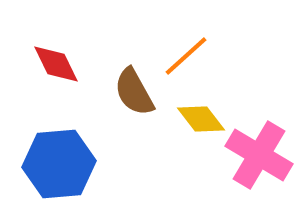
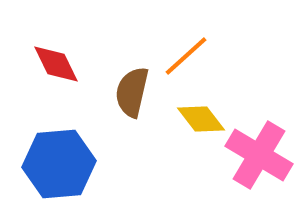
brown semicircle: moved 2 px left; rotated 42 degrees clockwise
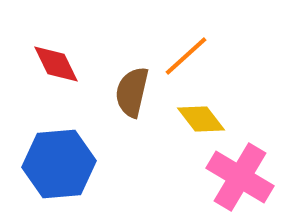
pink cross: moved 19 px left, 22 px down
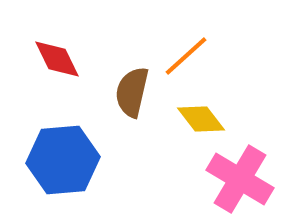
red diamond: moved 1 px right, 5 px up
blue hexagon: moved 4 px right, 4 px up
pink cross: moved 2 px down
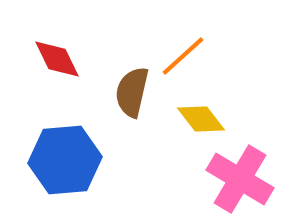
orange line: moved 3 px left
blue hexagon: moved 2 px right
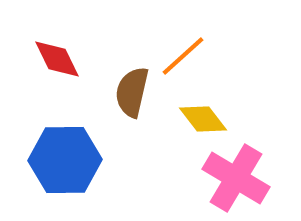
yellow diamond: moved 2 px right
blue hexagon: rotated 4 degrees clockwise
pink cross: moved 4 px left, 1 px up
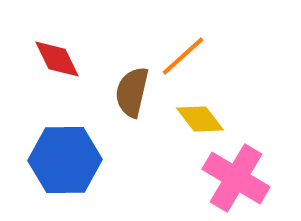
yellow diamond: moved 3 px left
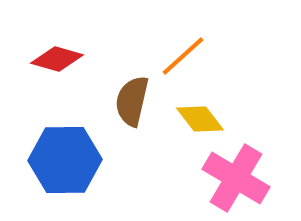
red diamond: rotated 48 degrees counterclockwise
brown semicircle: moved 9 px down
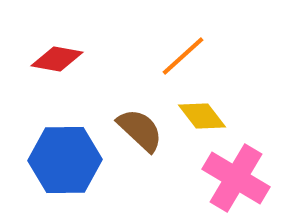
red diamond: rotated 6 degrees counterclockwise
brown semicircle: moved 8 px right, 29 px down; rotated 120 degrees clockwise
yellow diamond: moved 2 px right, 3 px up
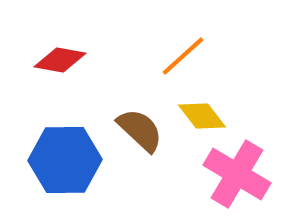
red diamond: moved 3 px right, 1 px down
pink cross: moved 1 px right, 4 px up
